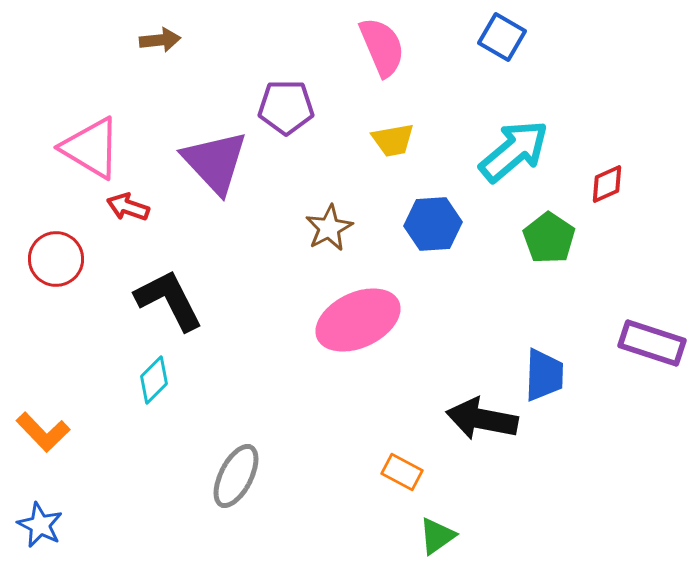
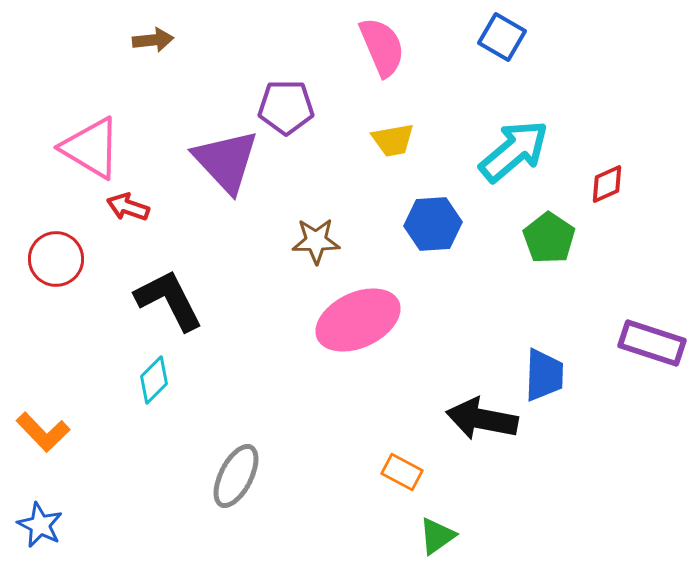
brown arrow: moved 7 px left
purple triangle: moved 11 px right, 1 px up
brown star: moved 13 px left, 13 px down; rotated 27 degrees clockwise
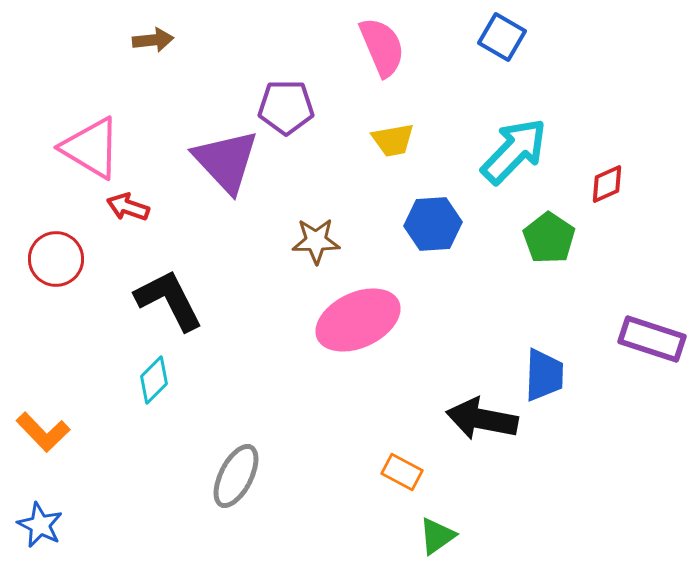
cyan arrow: rotated 6 degrees counterclockwise
purple rectangle: moved 4 px up
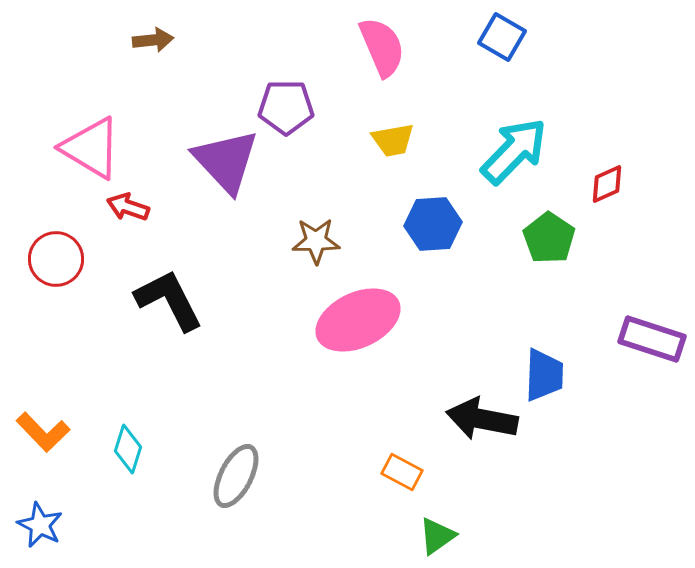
cyan diamond: moved 26 px left, 69 px down; rotated 27 degrees counterclockwise
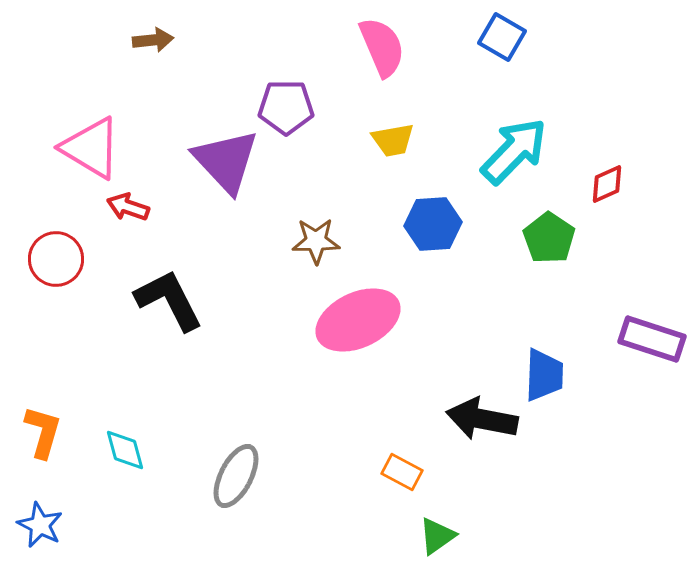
orange L-shape: rotated 120 degrees counterclockwise
cyan diamond: moved 3 px left, 1 px down; rotated 33 degrees counterclockwise
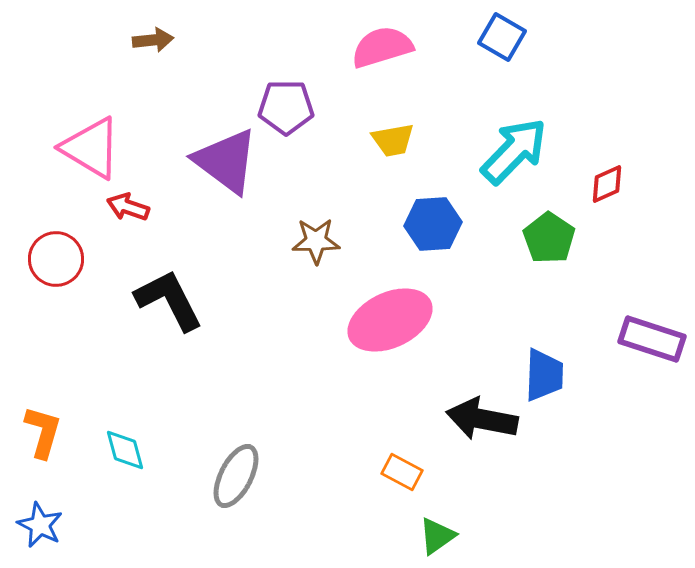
pink semicircle: rotated 84 degrees counterclockwise
purple triangle: rotated 10 degrees counterclockwise
pink ellipse: moved 32 px right
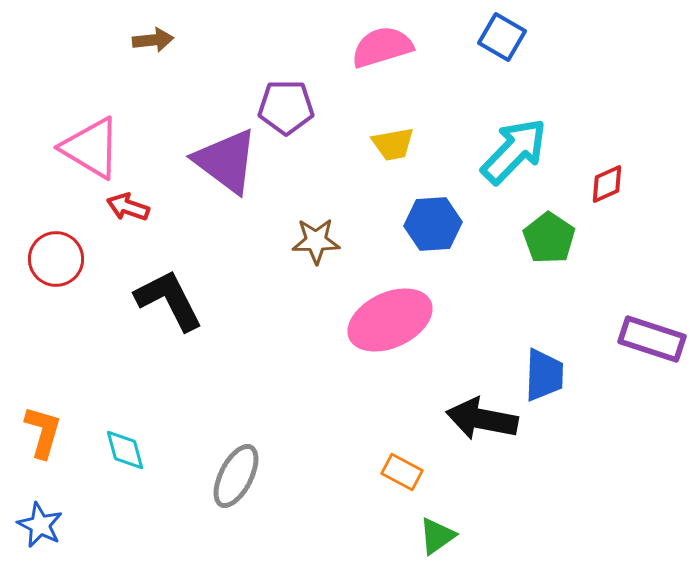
yellow trapezoid: moved 4 px down
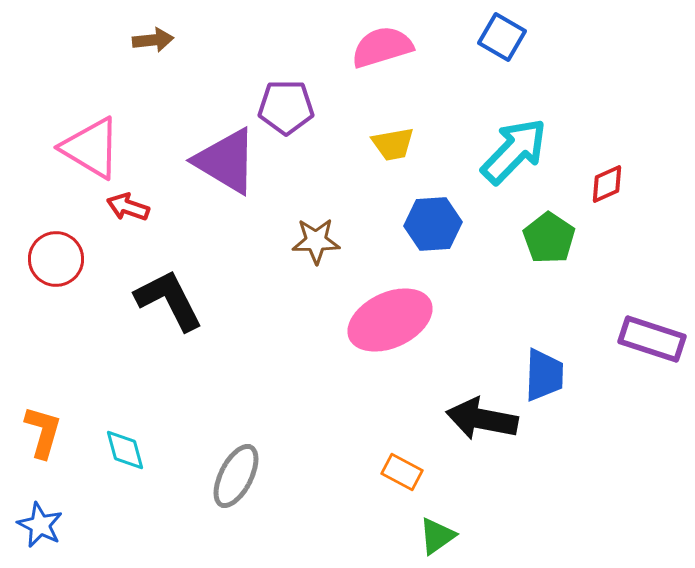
purple triangle: rotated 6 degrees counterclockwise
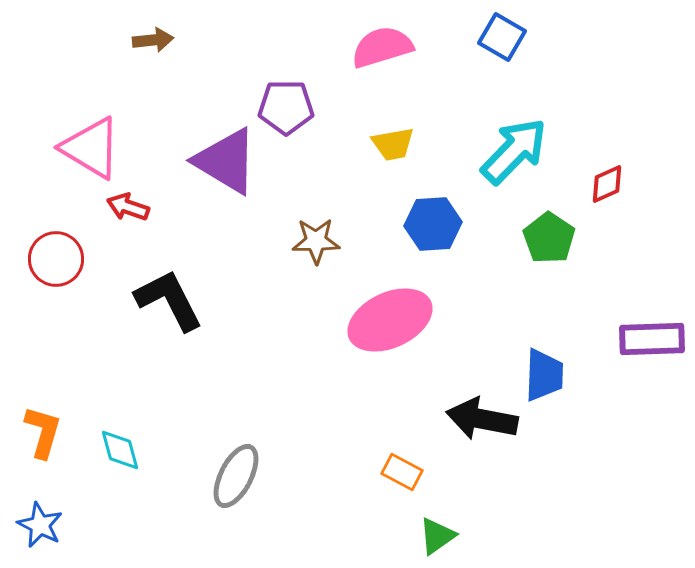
purple rectangle: rotated 20 degrees counterclockwise
cyan diamond: moved 5 px left
